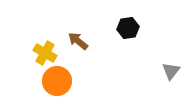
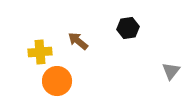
yellow cross: moved 5 px left, 1 px up; rotated 35 degrees counterclockwise
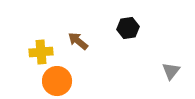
yellow cross: moved 1 px right
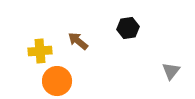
yellow cross: moved 1 px left, 1 px up
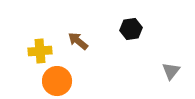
black hexagon: moved 3 px right, 1 px down
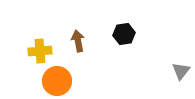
black hexagon: moved 7 px left, 5 px down
brown arrow: rotated 40 degrees clockwise
gray triangle: moved 10 px right
